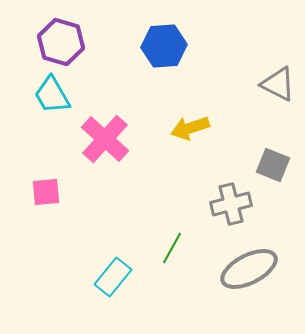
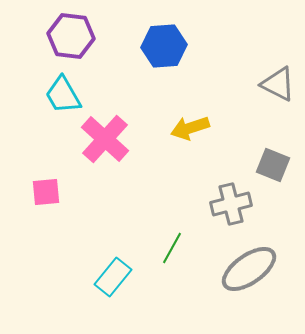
purple hexagon: moved 10 px right, 6 px up; rotated 9 degrees counterclockwise
cyan trapezoid: moved 11 px right
gray ellipse: rotated 8 degrees counterclockwise
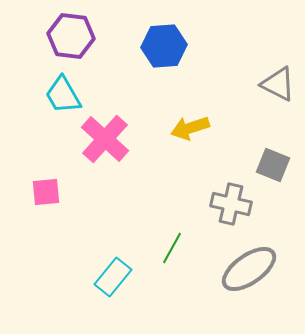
gray cross: rotated 27 degrees clockwise
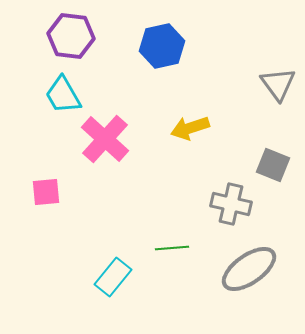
blue hexagon: moved 2 px left; rotated 9 degrees counterclockwise
gray triangle: rotated 27 degrees clockwise
green line: rotated 56 degrees clockwise
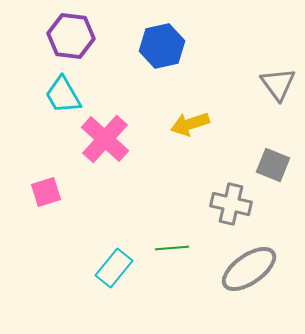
yellow arrow: moved 4 px up
pink square: rotated 12 degrees counterclockwise
cyan rectangle: moved 1 px right, 9 px up
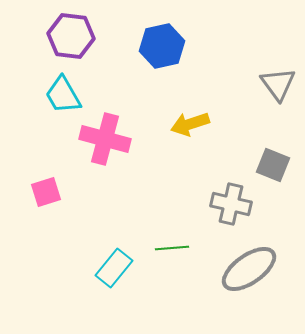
pink cross: rotated 27 degrees counterclockwise
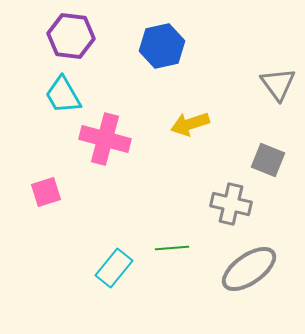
gray square: moved 5 px left, 5 px up
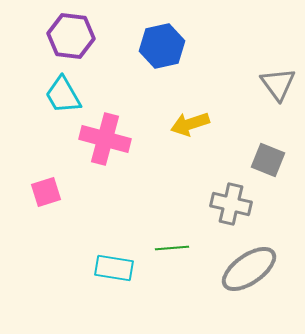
cyan rectangle: rotated 60 degrees clockwise
